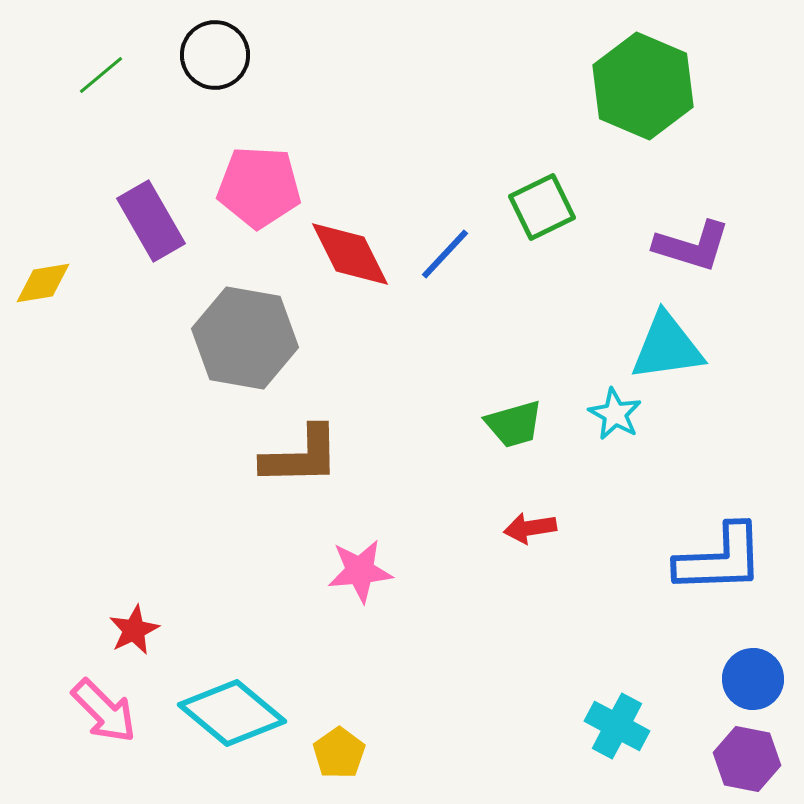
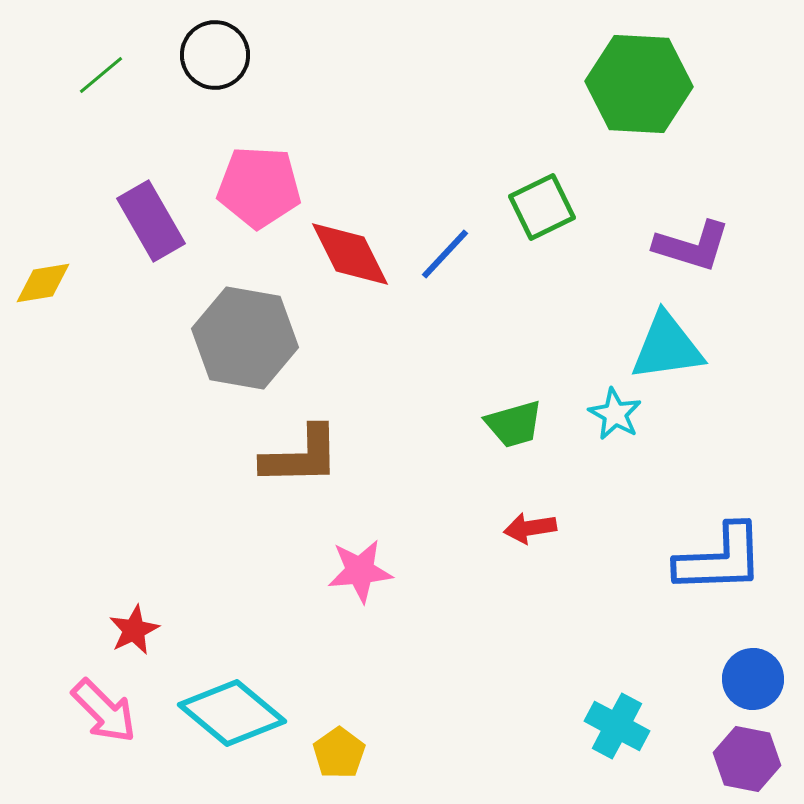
green hexagon: moved 4 px left, 2 px up; rotated 20 degrees counterclockwise
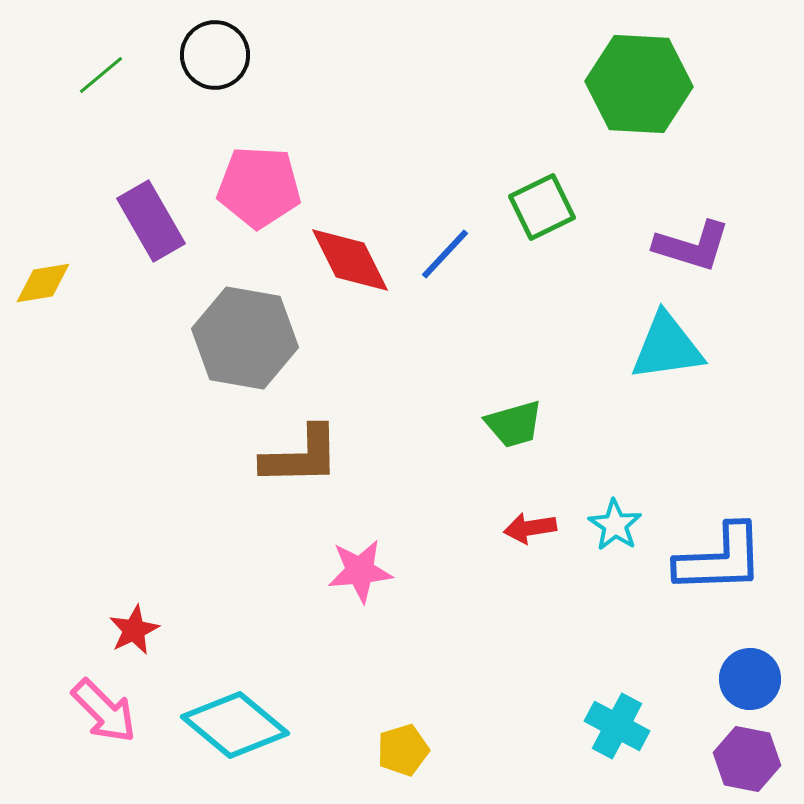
red diamond: moved 6 px down
cyan star: moved 111 px down; rotated 4 degrees clockwise
blue circle: moved 3 px left
cyan diamond: moved 3 px right, 12 px down
yellow pentagon: moved 64 px right, 3 px up; rotated 18 degrees clockwise
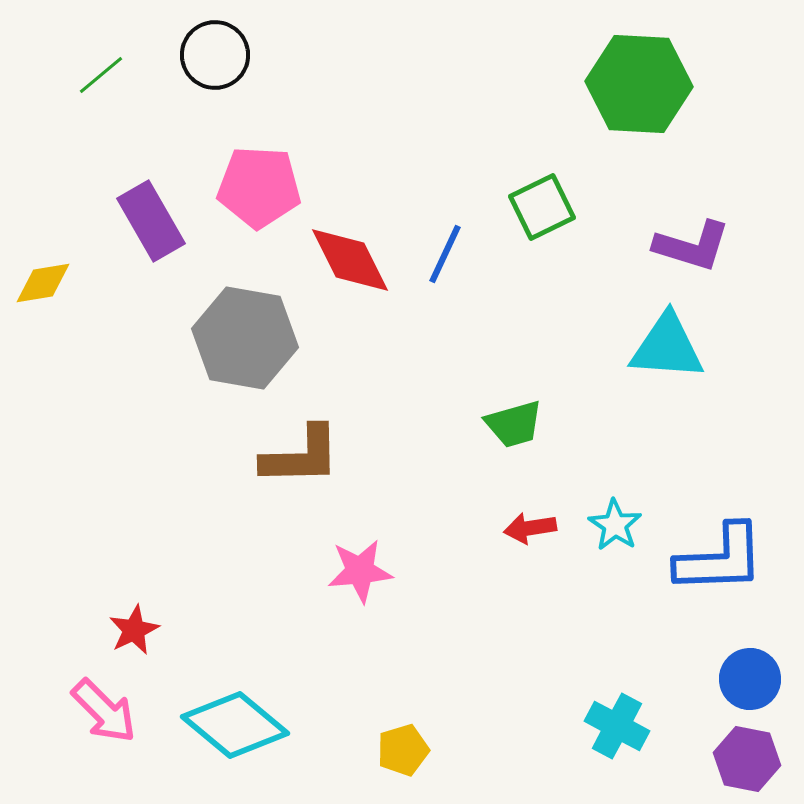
blue line: rotated 18 degrees counterclockwise
cyan triangle: rotated 12 degrees clockwise
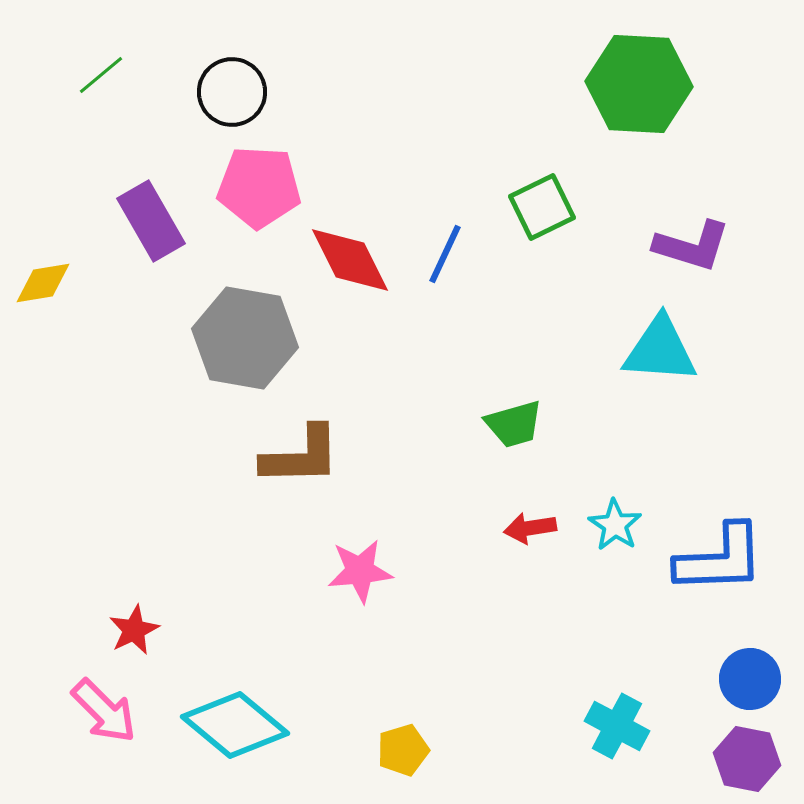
black circle: moved 17 px right, 37 px down
cyan triangle: moved 7 px left, 3 px down
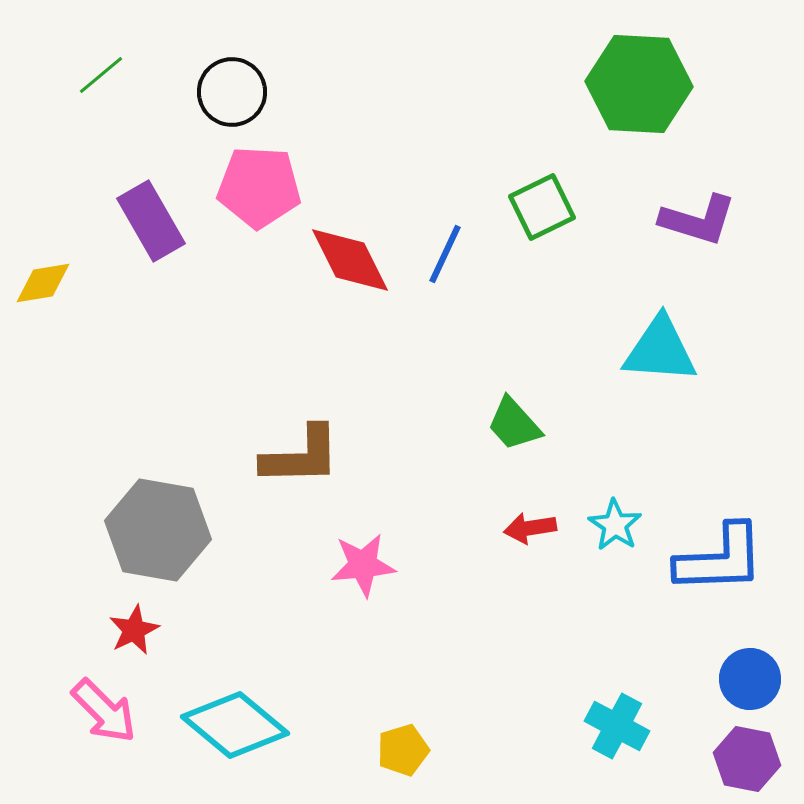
purple L-shape: moved 6 px right, 26 px up
gray hexagon: moved 87 px left, 192 px down
green trapezoid: rotated 64 degrees clockwise
pink star: moved 3 px right, 6 px up
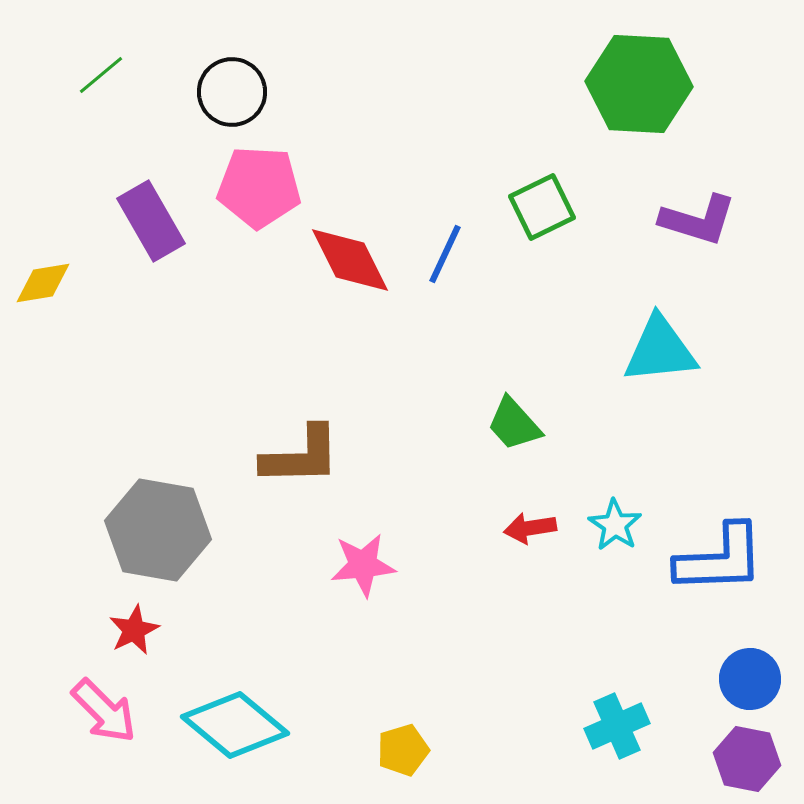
cyan triangle: rotated 10 degrees counterclockwise
cyan cross: rotated 38 degrees clockwise
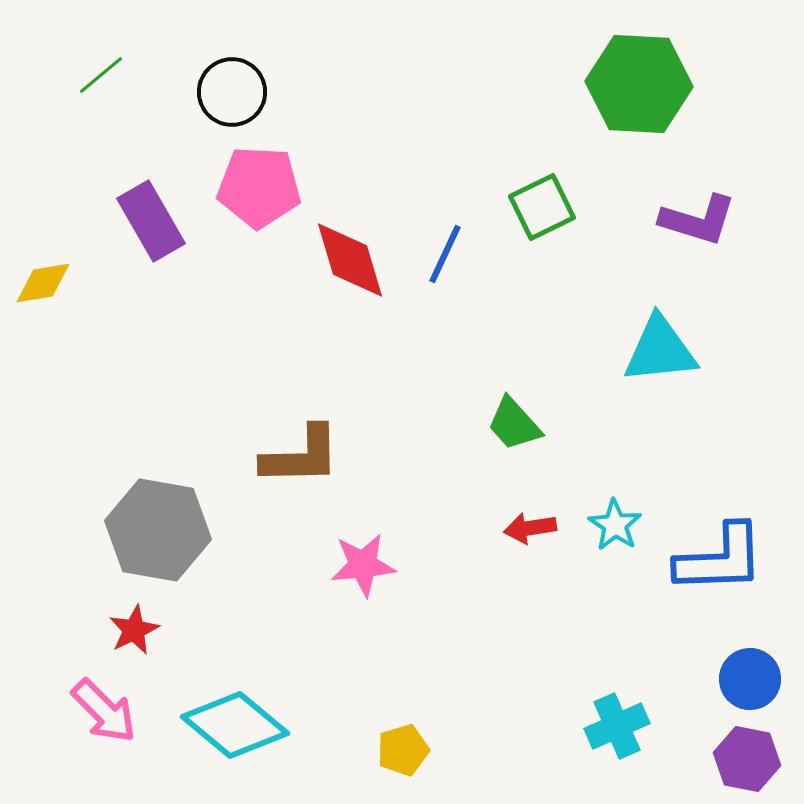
red diamond: rotated 10 degrees clockwise
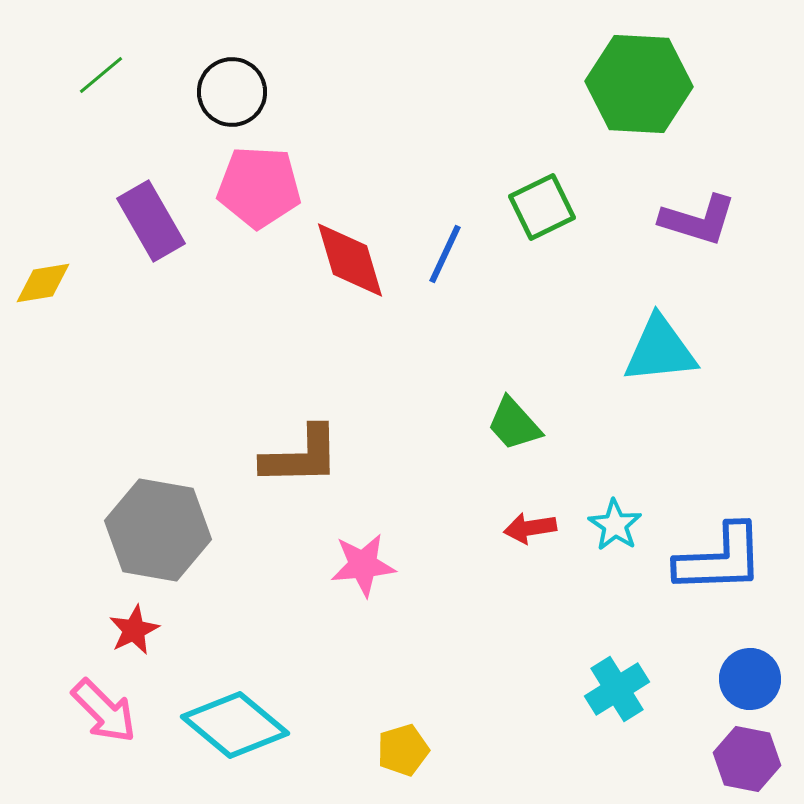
cyan cross: moved 37 px up; rotated 8 degrees counterclockwise
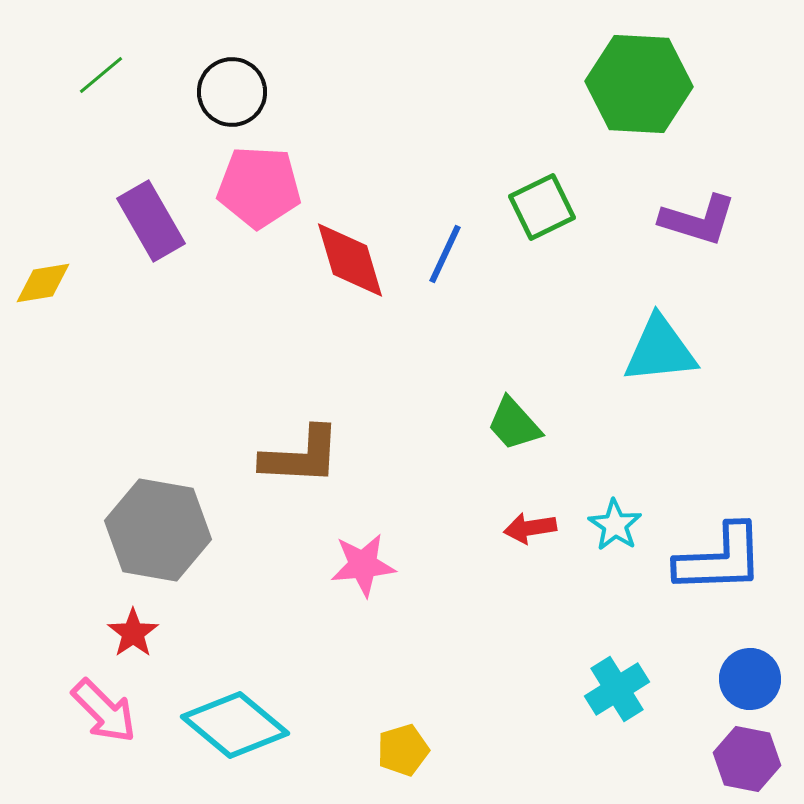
brown L-shape: rotated 4 degrees clockwise
red star: moved 1 px left, 3 px down; rotated 9 degrees counterclockwise
